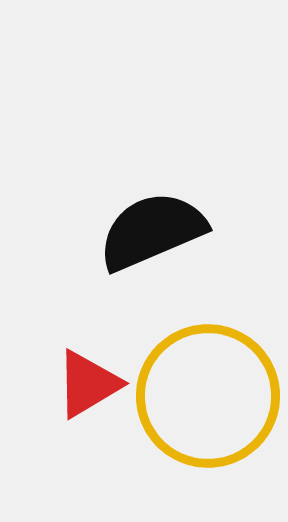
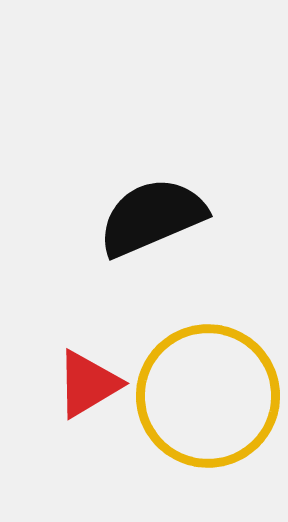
black semicircle: moved 14 px up
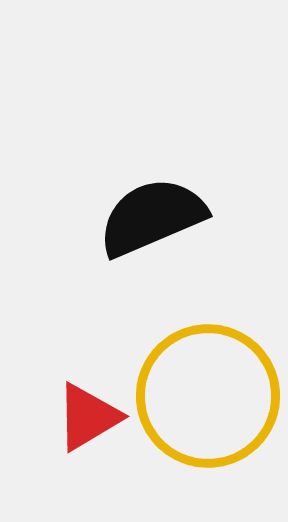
red triangle: moved 33 px down
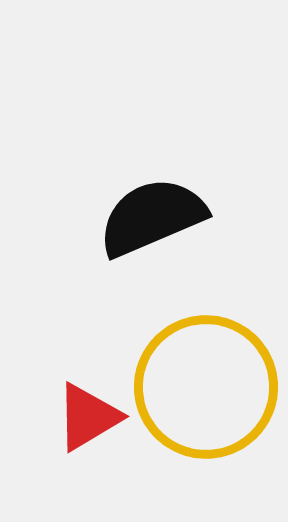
yellow circle: moved 2 px left, 9 px up
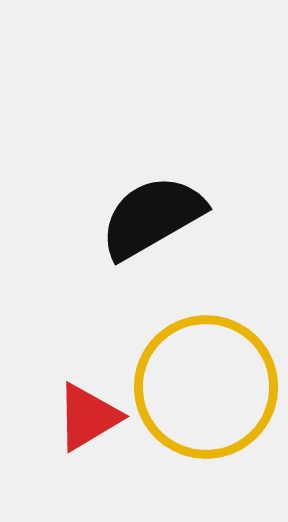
black semicircle: rotated 7 degrees counterclockwise
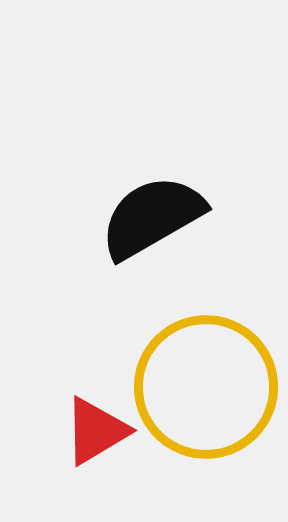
red triangle: moved 8 px right, 14 px down
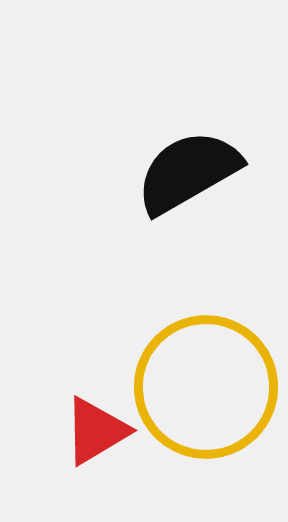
black semicircle: moved 36 px right, 45 px up
